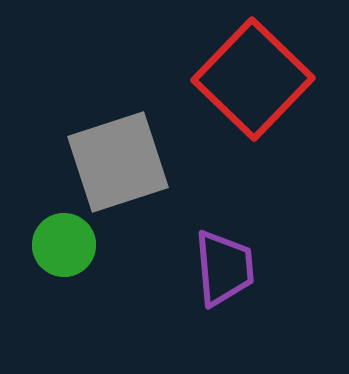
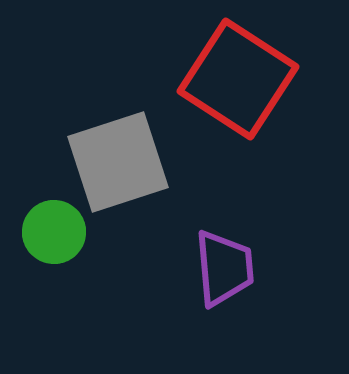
red square: moved 15 px left; rotated 11 degrees counterclockwise
green circle: moved 10 px left, 13 px up
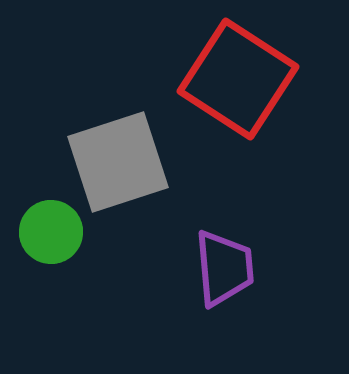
green circle: moved 3 px left
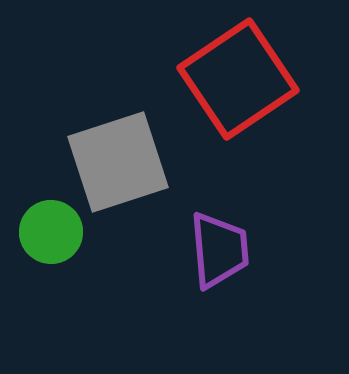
red square: rotated 23 degrees clockwise
purple trapezoid: moved 5 px left, 18 px up
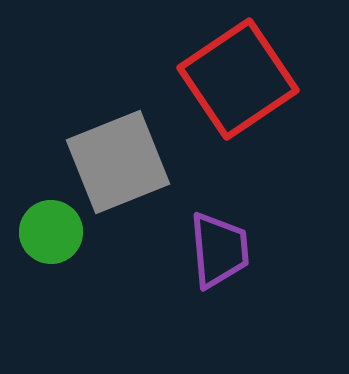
gray square: rotated 4 degrees counterclockwise
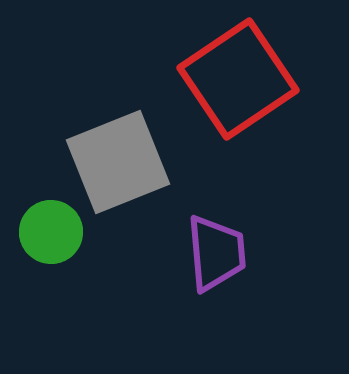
purple trapezoid: moved 3 px left, 3 px down
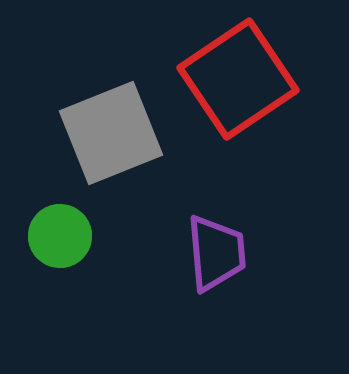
gray square: moved 7 px left, 29 px up
green circle: moved 9 px right, 4 px down
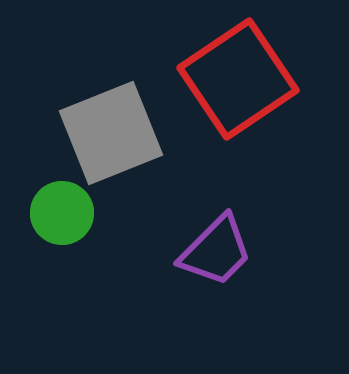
green circle: moved 2 px right, 23 px up
purple trapezoid: moved 2 px up; rotated 50 degrees clockwise
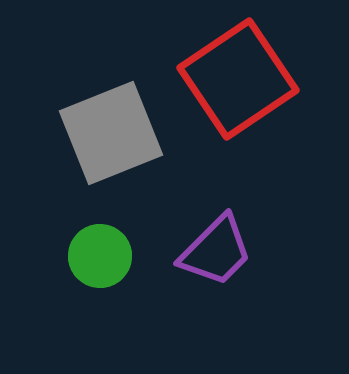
green circle: moved 38 px right, 43 px down
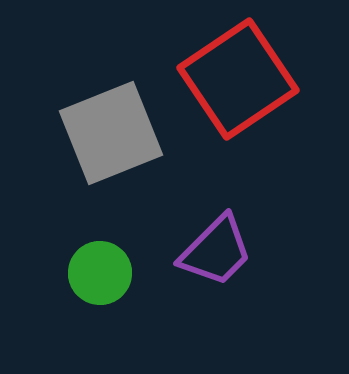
green circle: moved 17 px down
